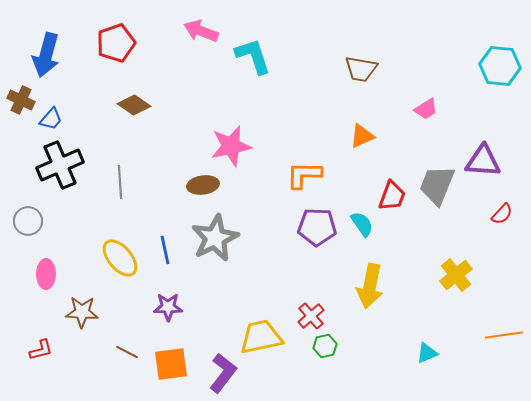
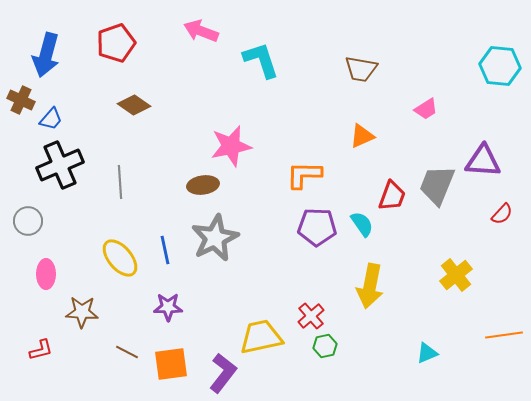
cyan L-shape: moved 8 px right, 4 px down
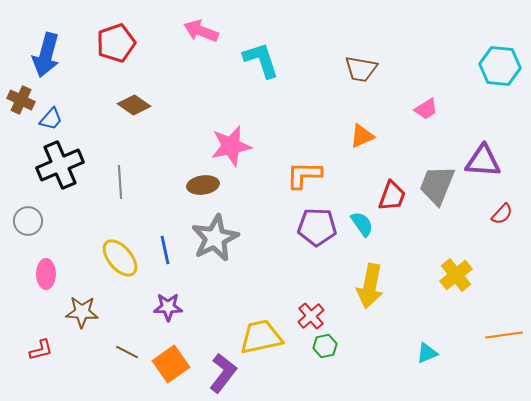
orange square: rotated 27 degrees counterclockwise
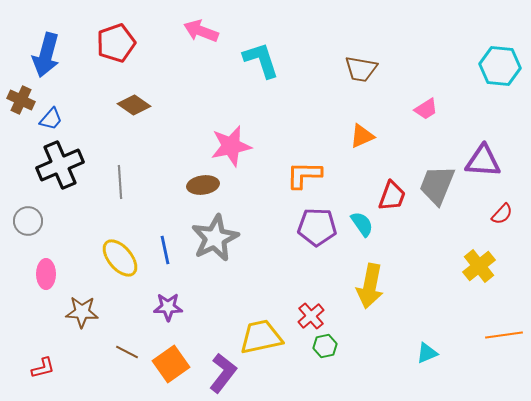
yellow cross: moved 23 px right, 9 px up
red L-shape: moved 2 px right, 18 px down
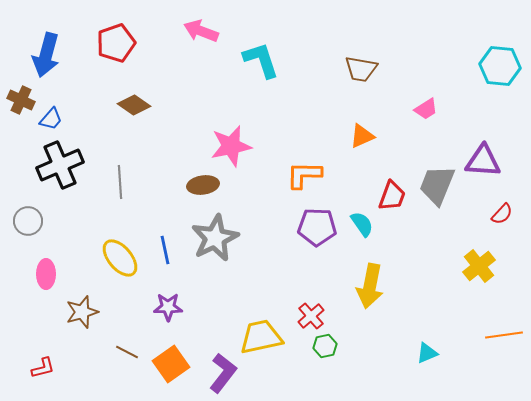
brown star: rotated 20 degrees counterclockwise
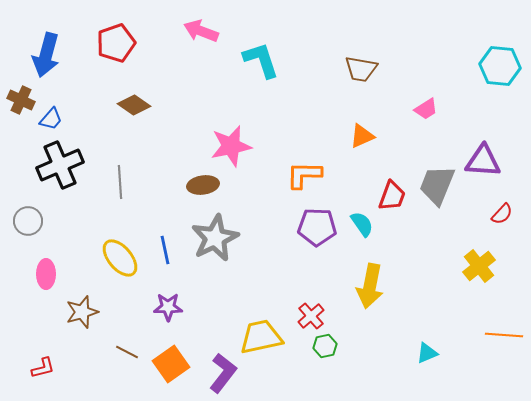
orange line: rotated 12 degrees clockwise
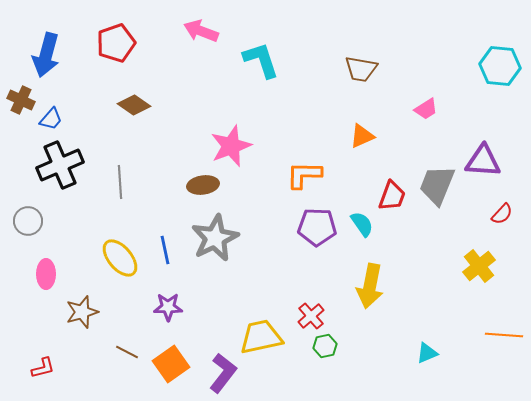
pink star: rotated 9 degrees counterclockwise
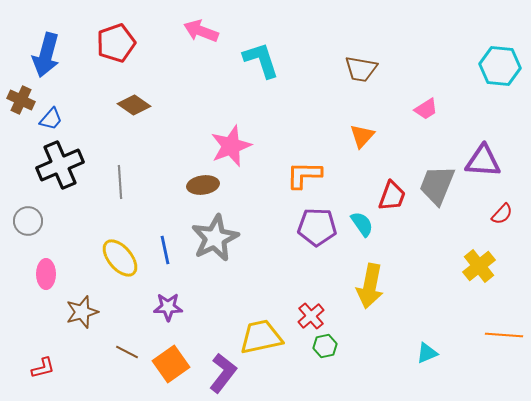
orange triangle: rotated 24 degrees counterclockwise
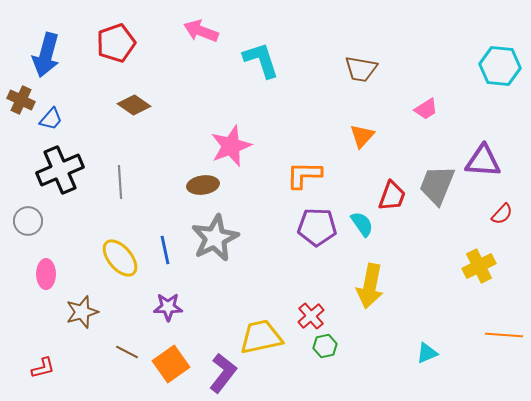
black cross: moved 5 px down
yellow cross: rotated 12 degrees clockwise
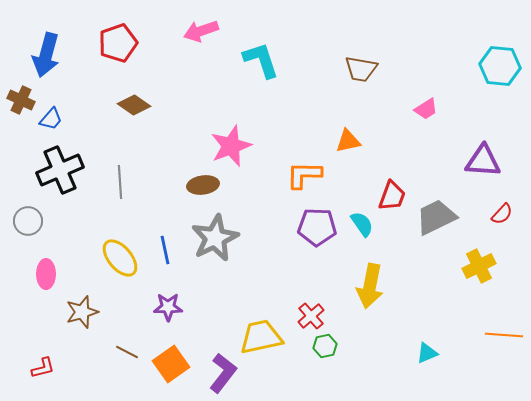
pink arrow: rotated 40 degrees counterclockwise
red pentagon: moved 2 px right
orange triangle: moved 14 px left, 5 px down; rotated 36 degrees clockwise
gray trapezoid: moved 1 px left, 32 px down; rotated 42 degrees clockwise
